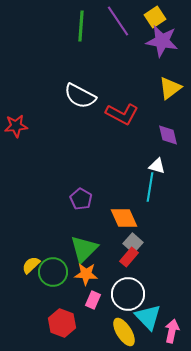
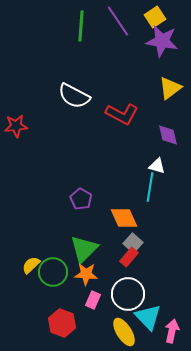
white semicircle: moved 6 px left
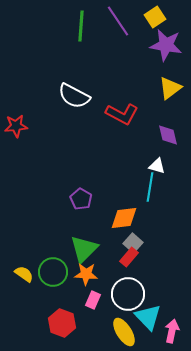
purple star: moved 4 px right, 4 px down
orange diamond: rotated 72 degrees counterclockwise
yellow semicircle: moved 7 px left, 9 px down; rotated 78 degrees clockwise
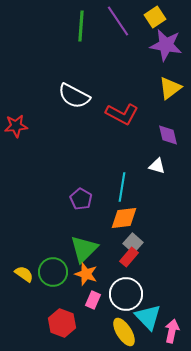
cyan line: moved 28 px left
orange star: rotated 15 degrees clockwise
white circle: moved 2 px left
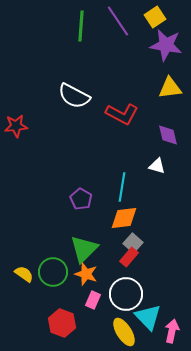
yellow triangle: rotated 30 degrees clockwise
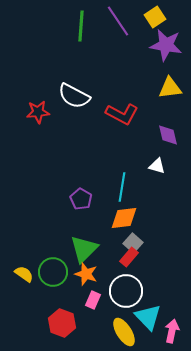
red star: moved 22 px right, 14 px up
white circle: moved 3 px up
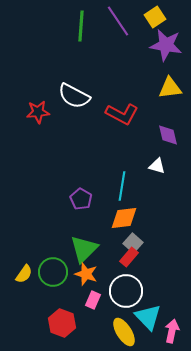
cyan line: moved 1 px up
yellow semicircle: rotated 90 degrees clockwise
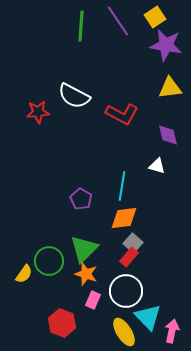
green circle: moved 4 px left, 11 px up
